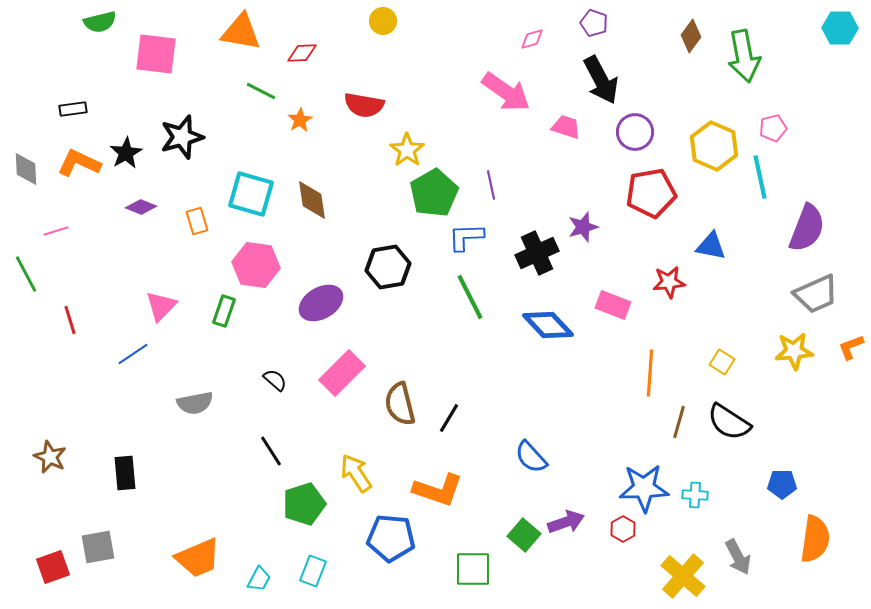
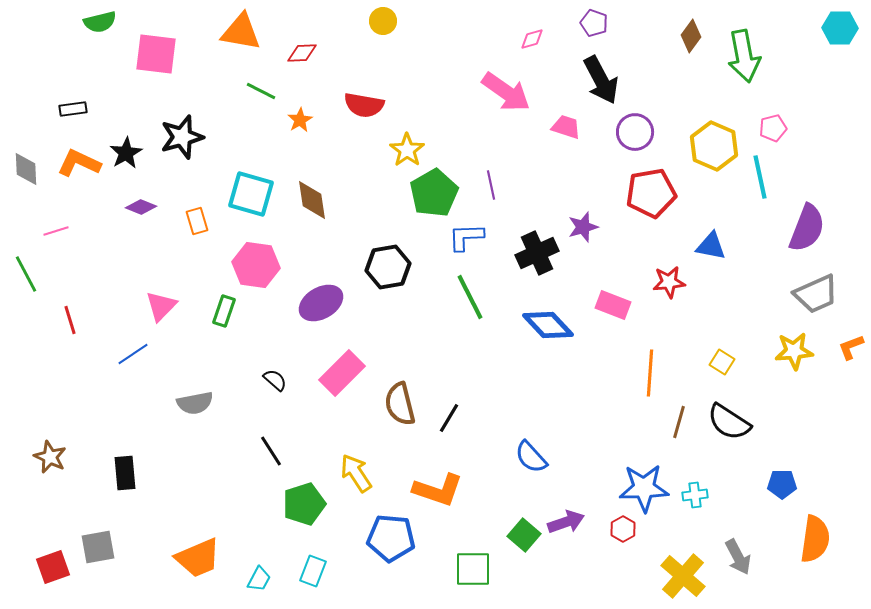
cyan cross at (695, 495): rotated 10 degrees counterclockwise
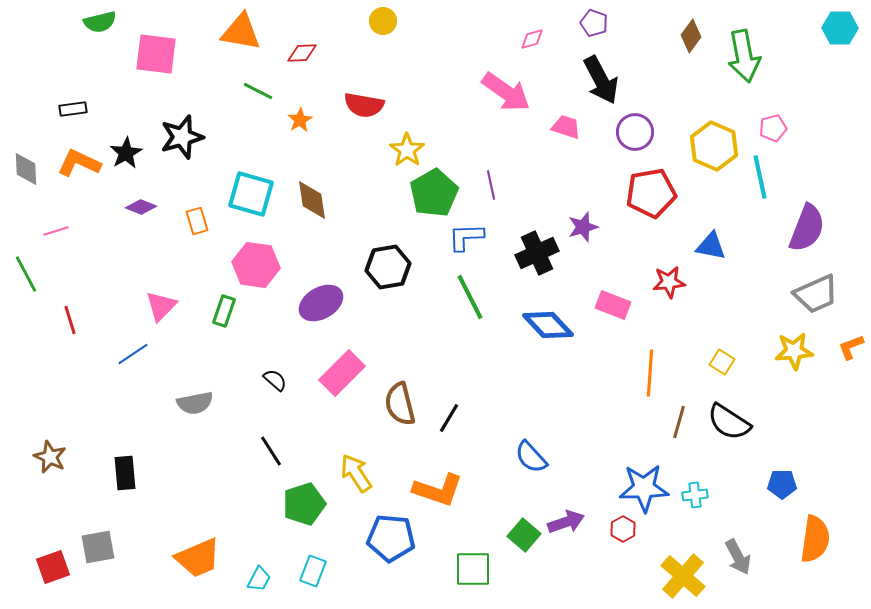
green line at (261, 91): moved 3 px left
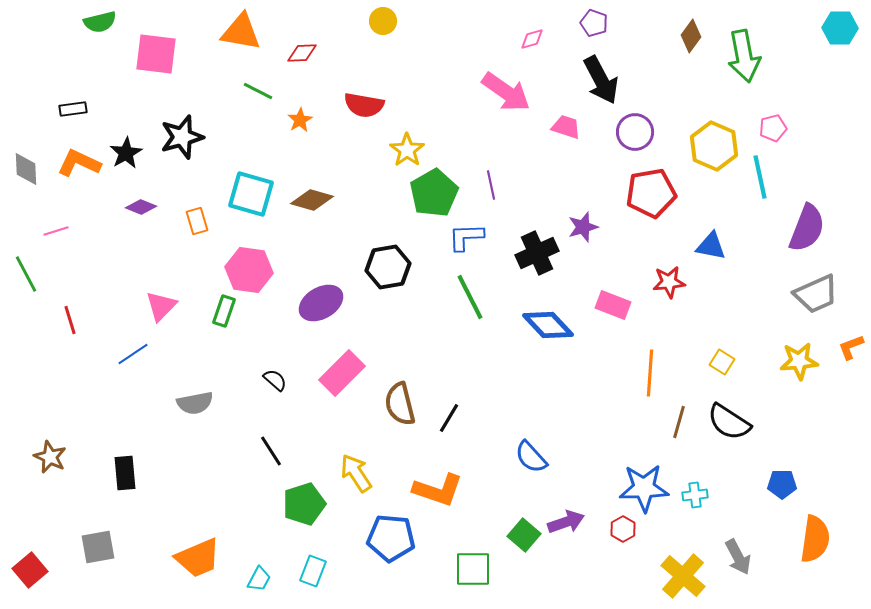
brown diamond at (312, 200): rotated 66 degrees counterclockwise
pink hexagon at (256, 265): moved 7 px left, 5 px down
yellow star at (794, 351): moved 5 px right, 10 px down
red square at (53, 567): moved 23 px left, 3 px down; rotated 20 degrees counterclockwise
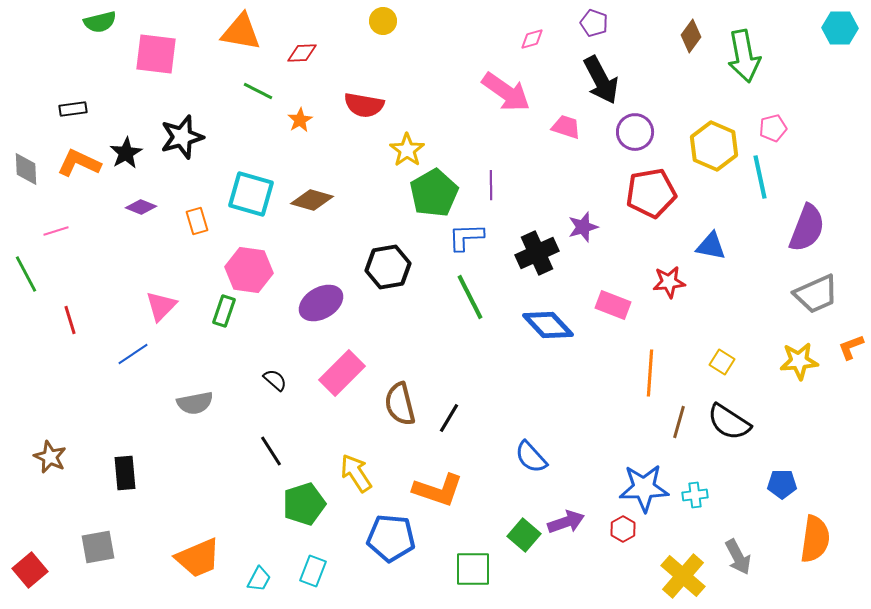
purple line at (491, 185): rotated 12 degrees clockwise
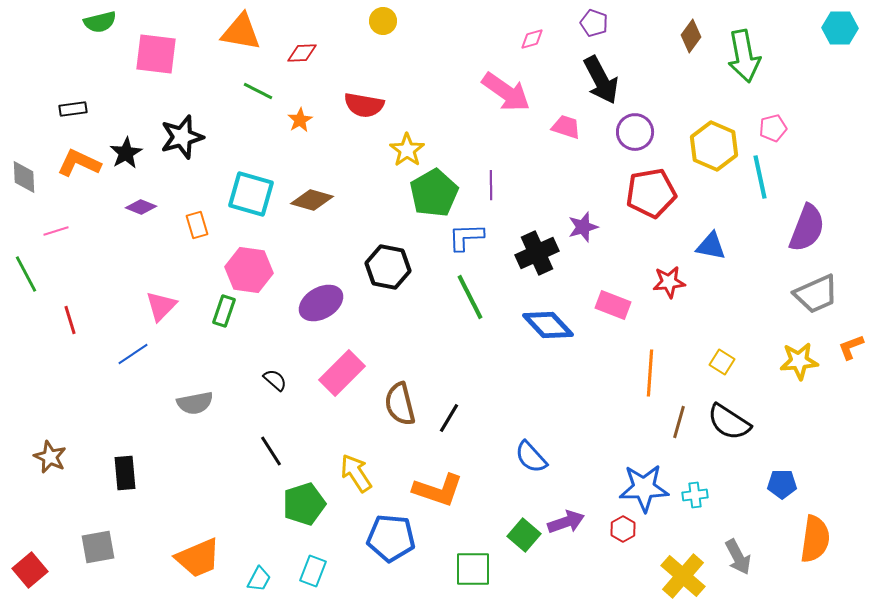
gray diamond at (26, 169): moved 2 px left, 8 px down
orange rectangle at (197, 221): moved 4 px down
black hexagon at (388, 267): rotated 21 degrees clockwise
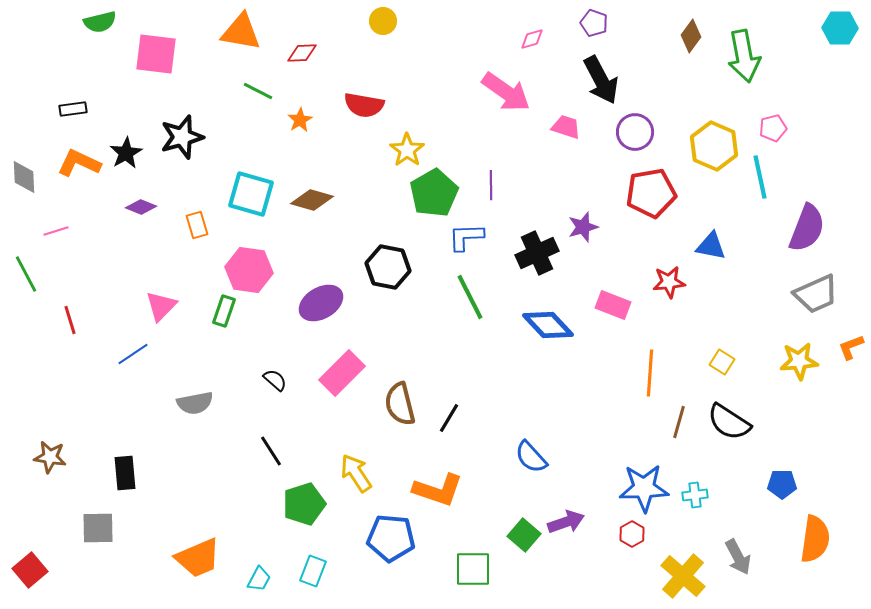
brown star at (50, 457): rotated 16 degrees counterclockwise
red hexagon at (623, 529): moved 9 px right, 5 px down
gray square at (98, 547): moved 19 px up; rotated 9 degrees clockwise
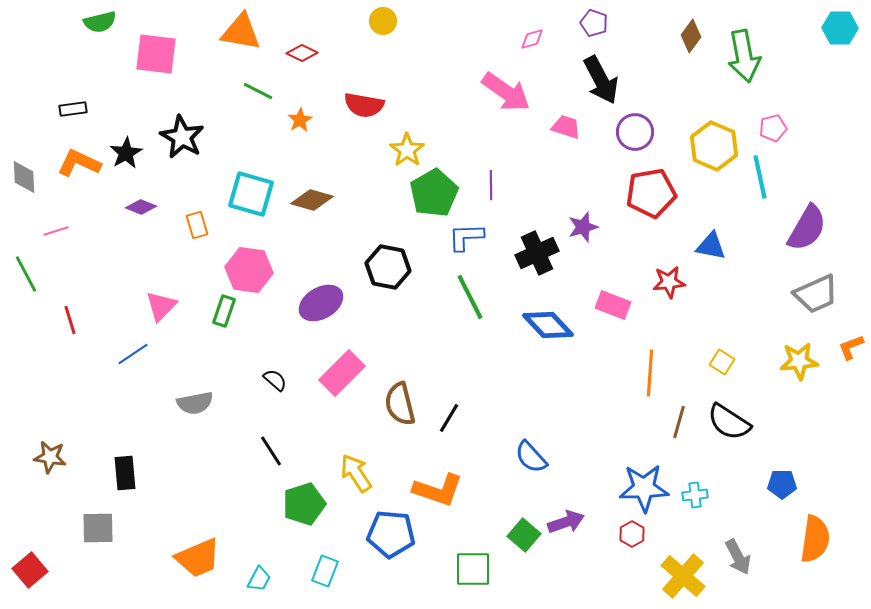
red diamond at (302, 53): rotated 28 degrees clockwise
black star at (182, 137): rotated 27 degrees counterclockwise
purple semicircle at (807, 228): rotated 9 degrees clockwise
blue pentagon at (391, 538): moved 4 px up
cyan rectangle at (313, 571): moved 12 px right
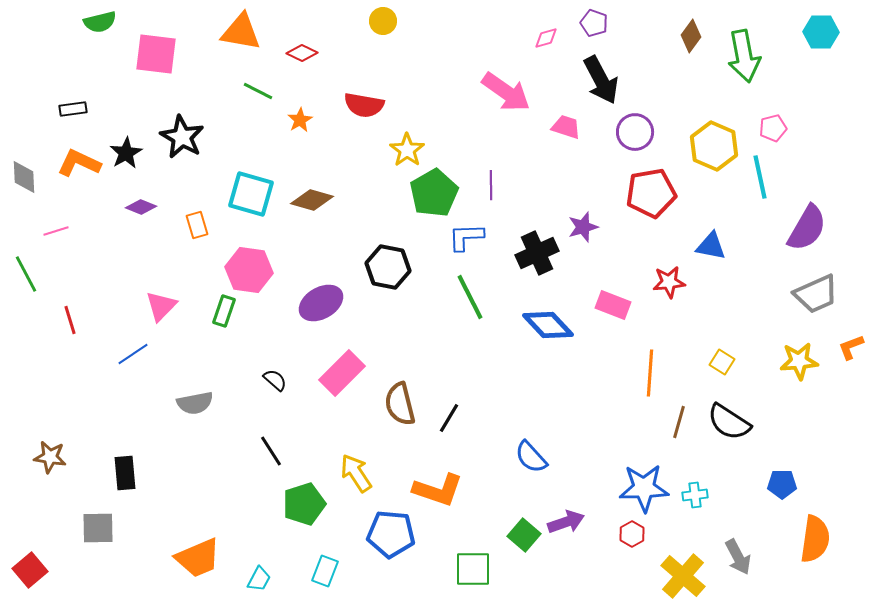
cyan hexagon at (840, 28): moved 19 px left, 4 px down
pink diamond at (532, 39): moved 14 px right, 1 px up
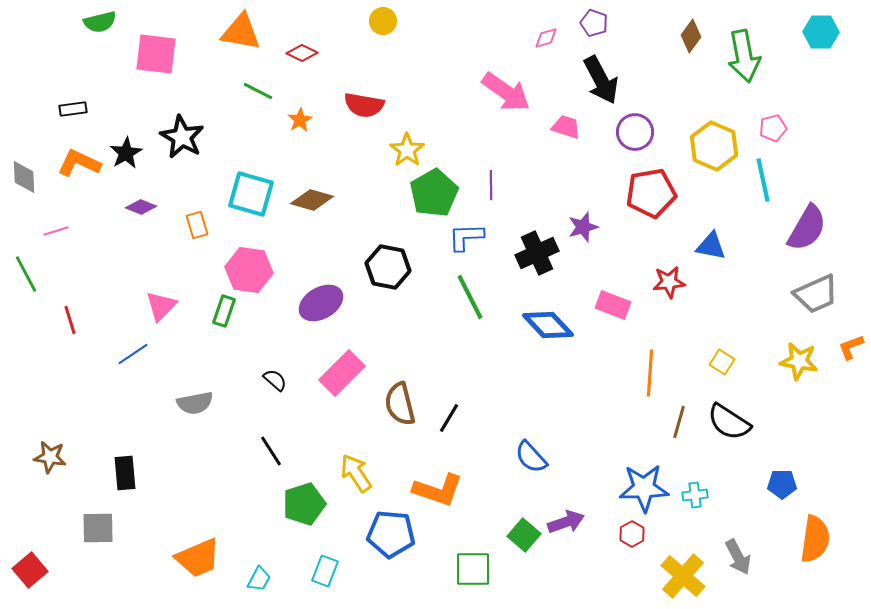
cyan line at (760, 177): moved 3 px right, 3 px down
yellow star at (799, 361): rotated 15 degrees clockwise
